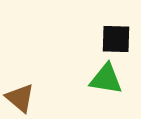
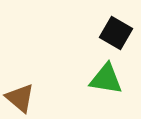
black square: moved 6 px up; rotated 28 degrees clockwise
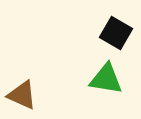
brown triangle: moved 2 px right, 3 px up; rotated 16 degrees counterclockwise
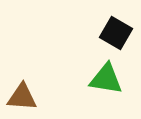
brown triangle: moved 2 px down; rotated 20 degrees counterclockwise
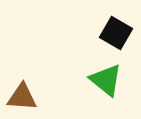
green triangle: moved 1 px down; rotated 30 degrees clockwise
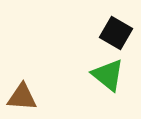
green triangle: moved 2 px right, 5 px up
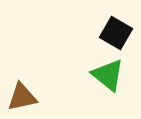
brown triangle: rotated 16 degrees counterclockwise
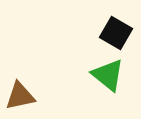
brown triangle: moved 2 px left, 1 px up
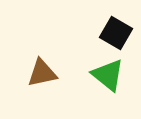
brown triangle: moved 22 px right, 23 px up
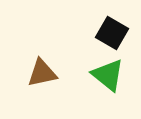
black square: moved 4 px left
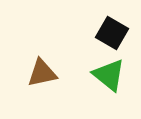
green triangle: moved 1 px right
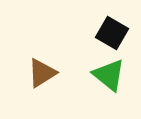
brown triangle: rotated 20 degrees counterclockwise
